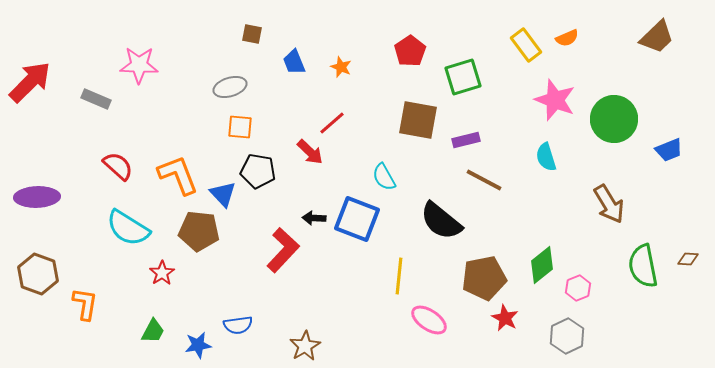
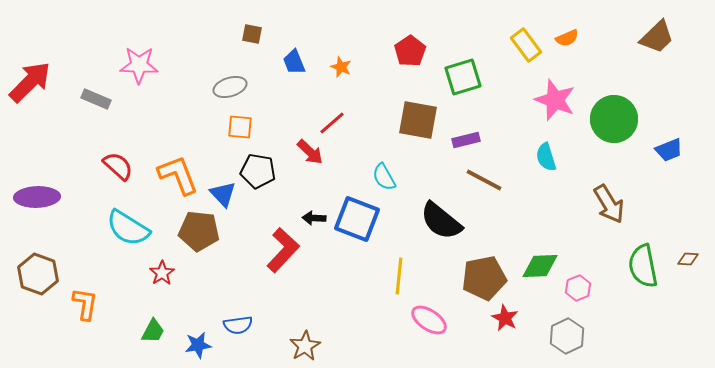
green diamond at (542, 265): moved 2 px left, 1 px down; rotated 36 degrees clockwise
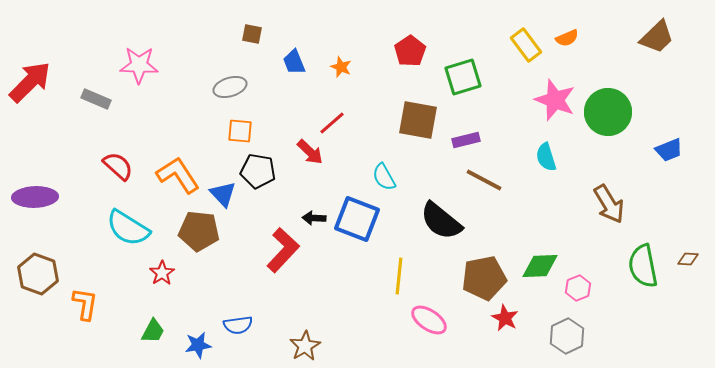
green circle at (614, 119): moved 6 px left, 7 px up
orange square at (240, 127): moved 4 px down
orange L-shape at (178, 175): rotated 12 degrees counterclockwise
purple ellipse at (37, 197): moved 2 px left
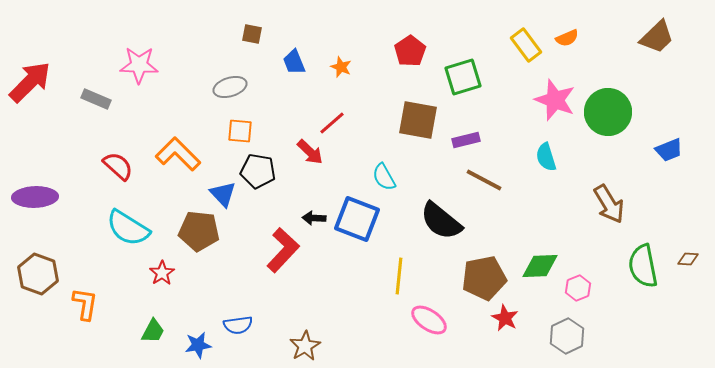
orange L-shape at (178, 175): moved 21 px up; rotated 12 degrees counterclockwise
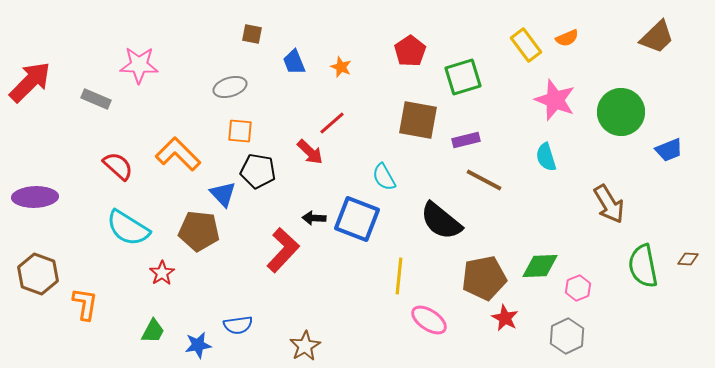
green circle at (608, 112): moved 13 px right
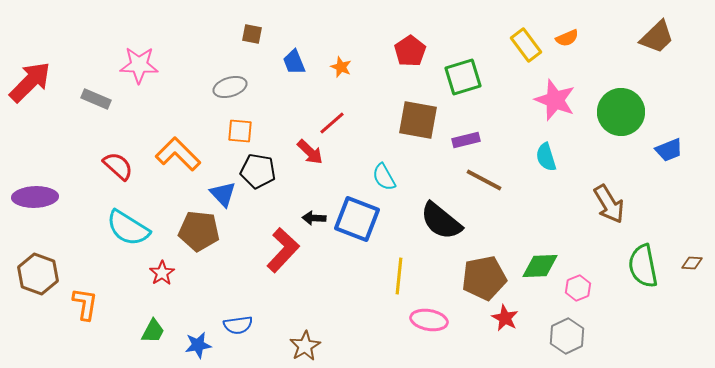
brown diamond at (688, 259): moved 4 px right, 4 px down
pink ellipse at (429, 320): rotated 24 degrees counterclockwise
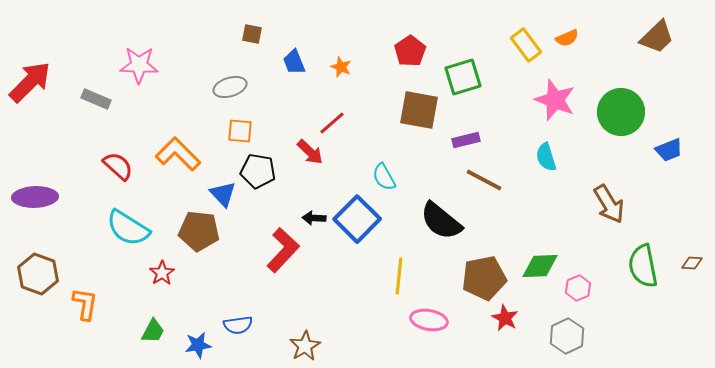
brown square at (418, 120): moved 1 px right, 10 px up
blue square at (357, 219): rotated 24 degrees clockwise
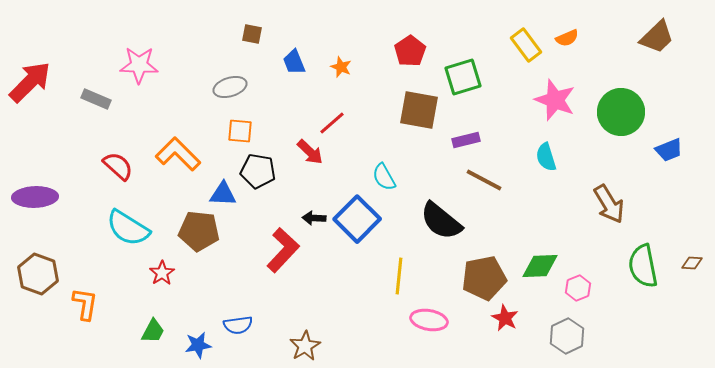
blue triangle at (223, 194): rotated 44 degrees counterclockwise
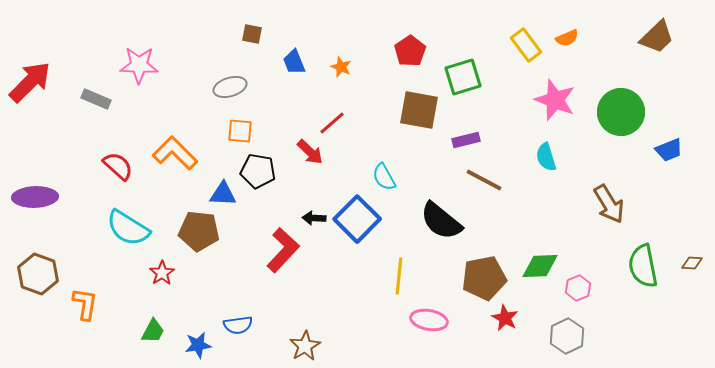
orange L-shape at (178, 154): moved 3 px left, 1 px up
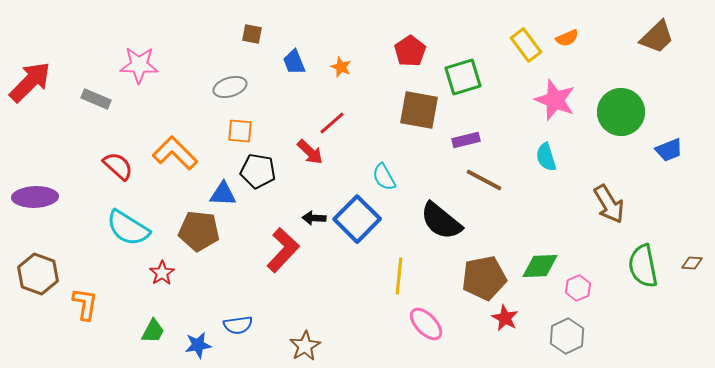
pink ellipse at (429, 320): moved 3 px left, 4 px down; rotated 36 degrees clockwise
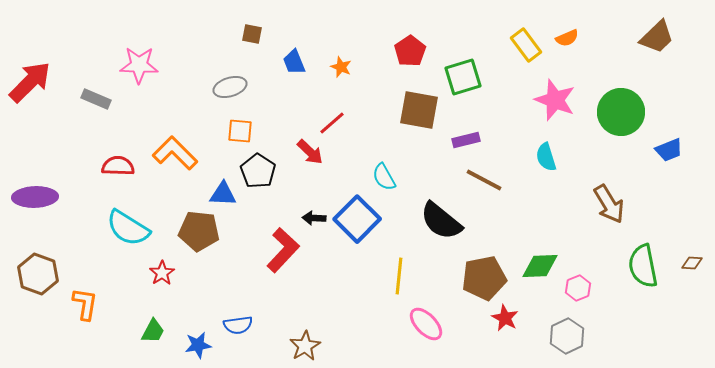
red semicircle at (118, 166): rotated 40 degrees counterclockwise
black pentagon at (258, 171): rotated 24 degrees clockwise
